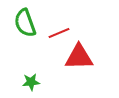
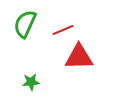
green semicircle: moved 1 px down; rotated 44 degrees clockwise
red line: moved 4 px right, 3 px up
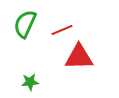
red line: moved 1 px left
green star: moved 1 px left
